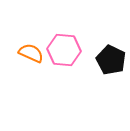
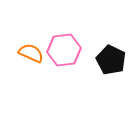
pink hexagon: rotated 12 degrees counterclockwise
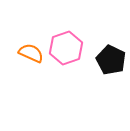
pink hexagon: moved 2 px right, 2 px up; rotated 12 degrees counterclockwise
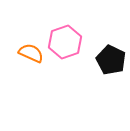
pink hexagon: moved 1 px left, 6 px up
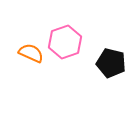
black pentagon: moved 3 px down; rotated 12 degrees counterclockwise
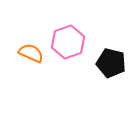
pink hexagon: moved 3 px right
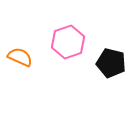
orange semicircle: moved 11 px left, 4 px down
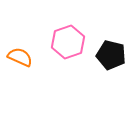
black pentagon: moved 8 px up
